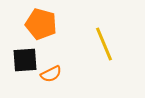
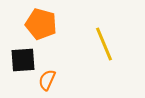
black square: moved 2 px left
orange semicircle: moved 4 px left, 6 px down; rotated 140 degrees clockwise
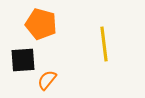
yellow line: rotated 16 degrees clockwise
orange semicircle: rotated 15 degrees clockwise
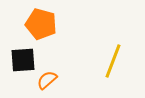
yellow line: moved 9 px right, 17 px down; rotated 28 degrees clockwise
orange semicircle: rotated 10 degrees clockwise
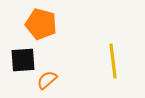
yellow line: rotated 28 degrees counterclockwise
